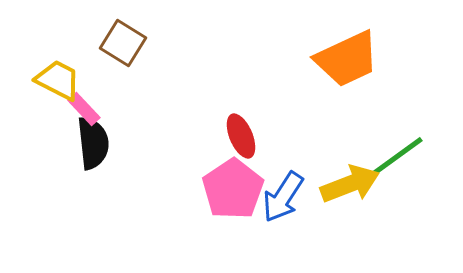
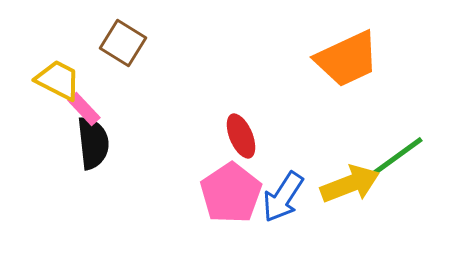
pink pentagon: moved 2 px left, 4 px down
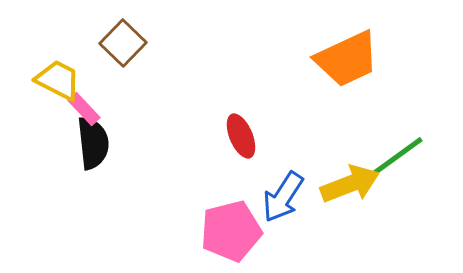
brown square: rotated 12 degrees clockwise
pink pentagon: moved 38 px down; rotated 20 degrees clockwise
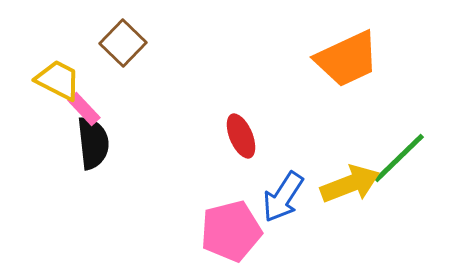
green line: moved 4 px right; rotated 8 degrees counterclockwise
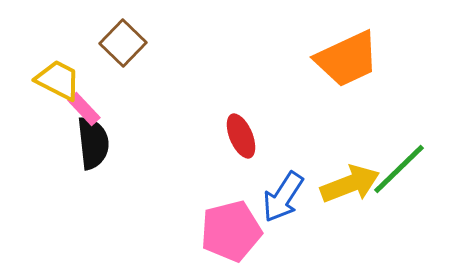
green line: moved 11 px down
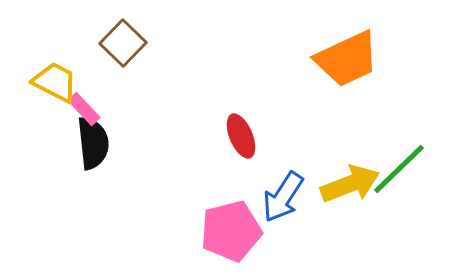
yellow trapezoid: moved 3 px left, 2 px down
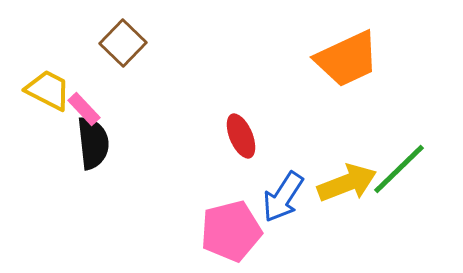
yellow trapezoid: moved 7 px left, 8 px down
yellow arrow: moved 3 px left, 1 px up
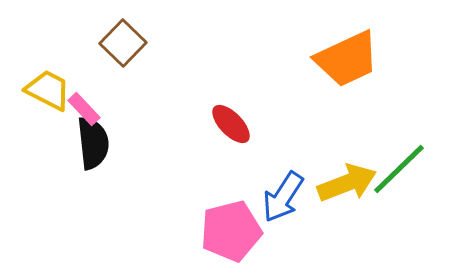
red ellipse: moved 10 px left, 12 px up; rotated 21 degrees counterclockwise
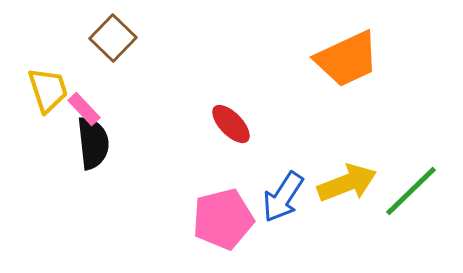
brown square: moved 10 px left, 5 px up
yellow trapezoid: rotated 45 degrees clockwise
green line: moved 12 px right, 22 px down
pink pentagon: moved 8 px left, 12 px up
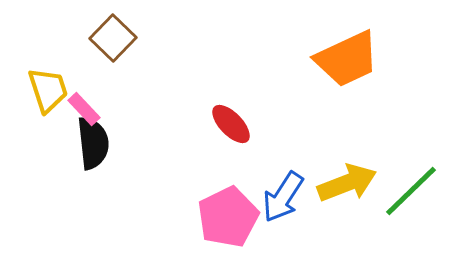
pink pentagon: moved 5 px right, 2 px up; rotated 12 degrees counterclockwise
